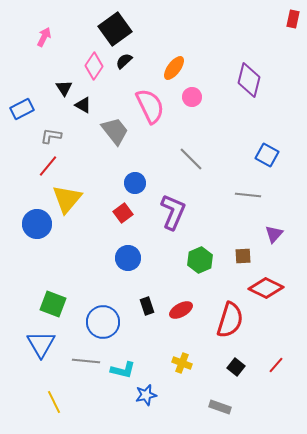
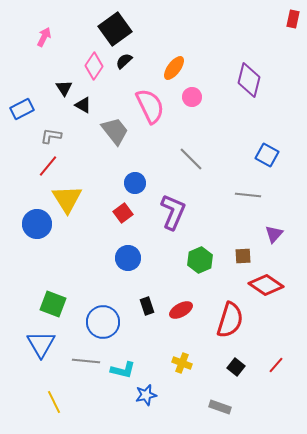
yellow triangle at (67, 199): rotated 12 degrees counterclockwise
red diamond at (266, 288): moved 3 px up; rotated 8 degrees clockwise
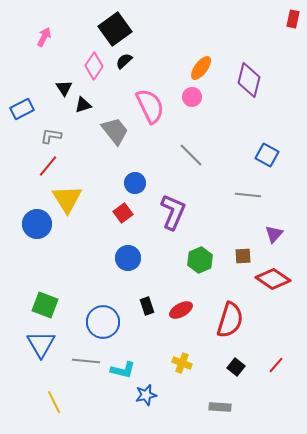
orange ellipse at (174, 68): moved 27 px right
black triangle at (83, 105): rotated 48 degrees counterclockwise
gray line at (191, 159): moved 4 px up
red diamond at (266, 285): moved 7 px right, 6 px up
green square at (53, 304): moved 8 px left, 1 px down
gray rectangle at (220, 407): rotated 15 degrees counterclockwise
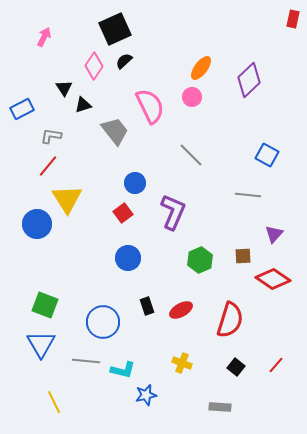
black square at (115, 29): rotated 12 degrees clockwise
purple diamond at (249, 80): rotated 32 degrees clockwise
